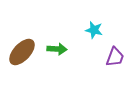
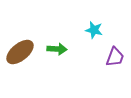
brown ellipse: moved 2 px left; rotated 8 degrees clockwise
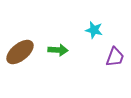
green arrow: moved 1 px right, 1 px down
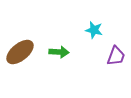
green arrow: moved 1 px right, 2 px down
purple trapezoid: moved 1 px right, 1 px up
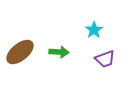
cyan star: rotated 24 degrees clockwise
purple trapezoid: moved 11 px left, 3 px down; rotated 50 degrees clockwise
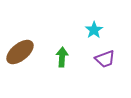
green arrow: moved 3 px right, 5 px down; rotated 90 degrees counterclockwise
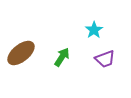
brown ellipse: moved 1 px right, 1 px down
green arrow: rotated 30 degrees clockwise
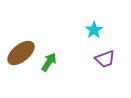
green arrow: moved 13 px left, 5 px down
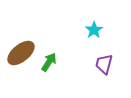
purple trapezoid: moved 1 px left, 5 px down; rotated 125 degrees clockwise
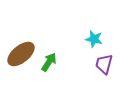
cyan star: moved 9 px down; rotated 24 degrees counterclockwise
brown ellipse: moved 1 px down
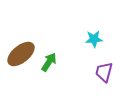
cyan star: rotated 18 degrees counterclockwise
purple trapezoid: moved 8 px down
